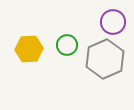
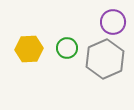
green circle: moved 3 px down
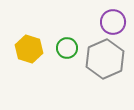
yellow hexagon: rotated 20 degrees clockwise
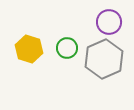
purple circle: moved 4 px left
gray hexagon: moved 1 px left
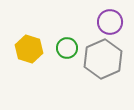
purple circle: moved 1 px right
gray hexagon: moved 1 px left
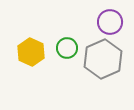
yellow hexagon: moved 2 px right, 3 px down; rotated 8 degrees clockwise
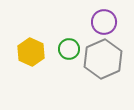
purple circle: moved 6 px left
green circle: moved 2 px right, 1 px down
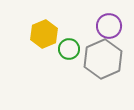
purple circle: moved 5 px right, 4 px down
yellow hexagon: moved 13 px right, 18 px up; rotated 12 degrees clockwise
